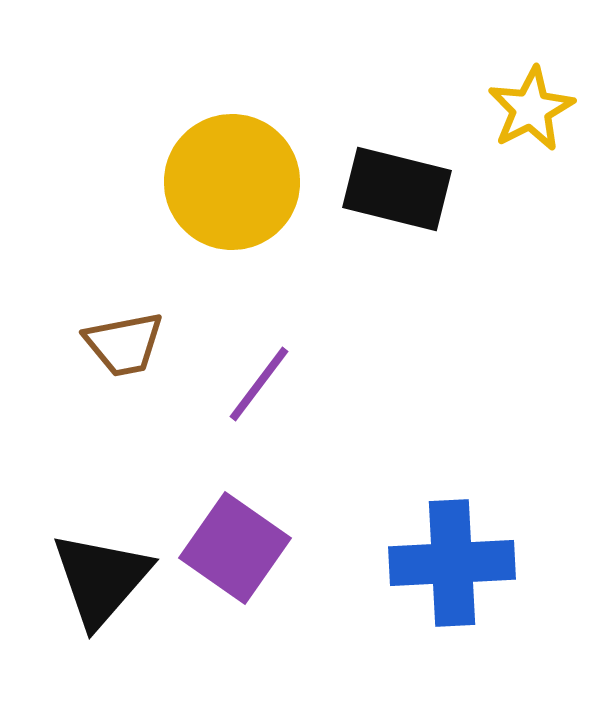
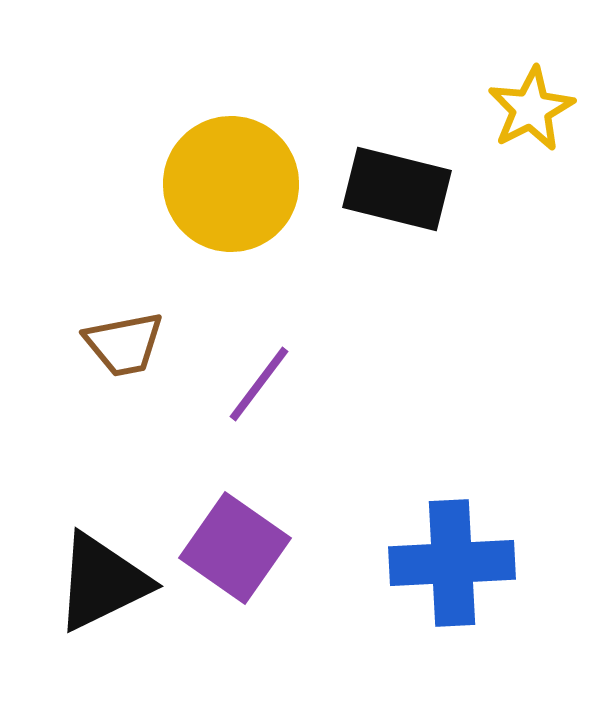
yellow circle: moved 1 px left, 2 px down
black triangle: moved 1 px right, 3 px down; rotated 23 degrees clockwise
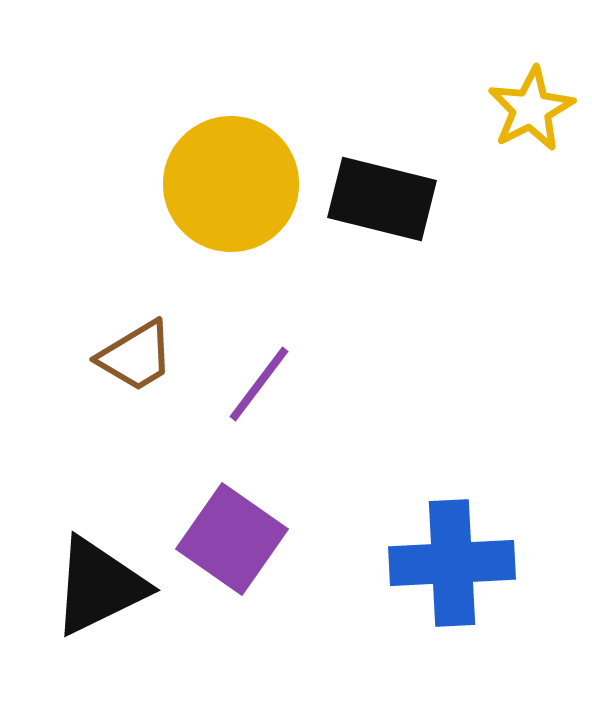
black rectangle: moved 15 px left, 10 px down
brown trapezoid: moved 12 px right, 12 px down; rotated 20 degrees counterclockwise
purple square: moved 3 px left, 9 px up
black triangle: moved 3 px left, 4 px down
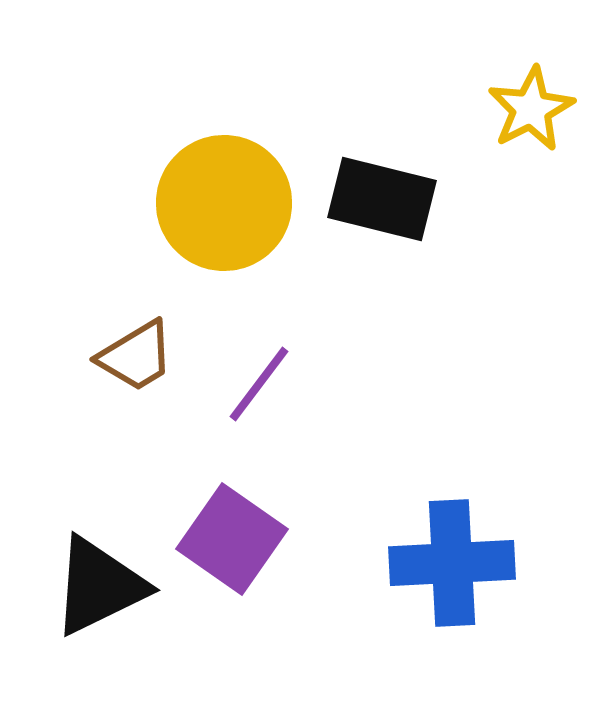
yellow circle: moved 7 px left, 19 px down
